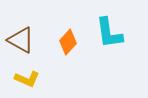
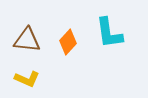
brown triangle: moved 6 px right; rotated 24 degrees counterclockwise
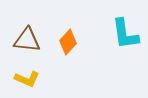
cyan L-shape: moved 16 px right, 1 px down
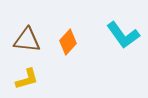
cyan L-shape: moved 2 px left, 1 px down; rotated 28 degrees counterclockwise
yellow L-shape: rotated 40 degrees counterclockwise
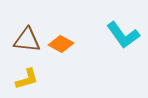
orange diamond: moved 7 px left, 2 px down; rotated 75 degrees clockwise
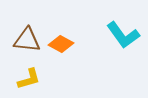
yellow L-shape: moved 2 px right
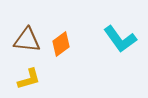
cyan L-shape: moved 3 px left, 4 px down
orange diamond: rotated 65 degrees counterclockwise
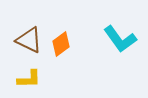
brown triangle: moved 2 px right; rotated 20 degrees clockwise
yellow L-shape: rotated 15 degrees clockwise
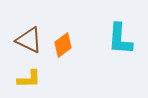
cyan L-shape: rotated 40 degrees clockwise
orange diamond: moved 2 px right, 1 px down
